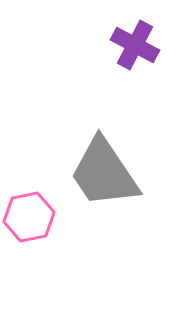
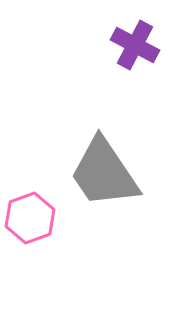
pink hexagon: moved 1 px right, 1 px down; rotated 9 degrees counterclockwise
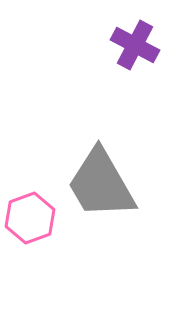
gray trapezoid: moved 3 px left, 11 px down; rotated 4 degrees clockwise
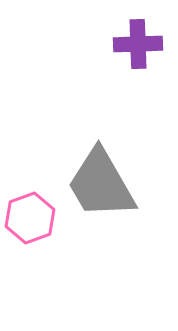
purple cross: moved 3 px right, 1 px up; rotated 30 degrees counterclockwise
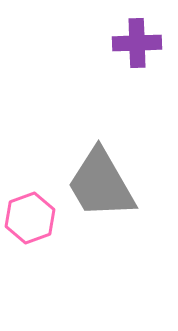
purple cross: moved 1 px left, 1 px up
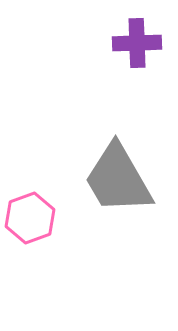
gray trapezoid: moved 17 px right, 5 px up
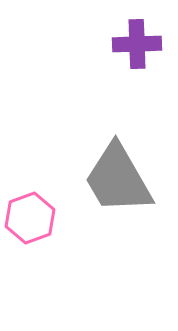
purple cross: moved 1 px down
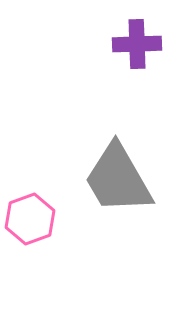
pink hexagon: moved 1 px down
